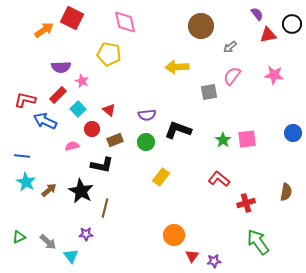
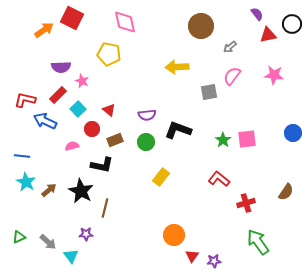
brown semicircle at (286, 192): rotated 24 degrees clockwise
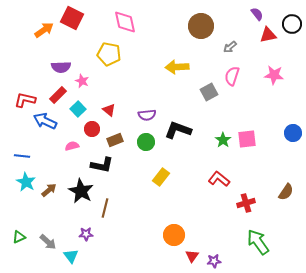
pink semicircle at (232, 76): rotated 18 degrees counterclockwise
gray square at (209, 92): rotated 18 degrees counterclockwise
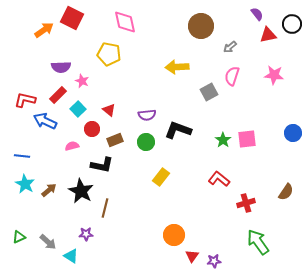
cyan star at (26, 182): moved 1 px left, 2 px down
cyan triangle at (71, 256): rotated 21 degrees counterclockwise
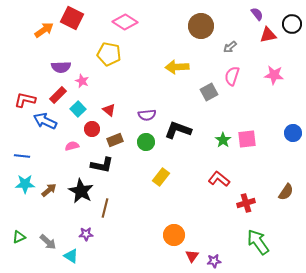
pink diamond at (125, 22): rotated 45 degrees counterclockwise
cyan star at (25, 184): rotated 30 degrees counterclockwise
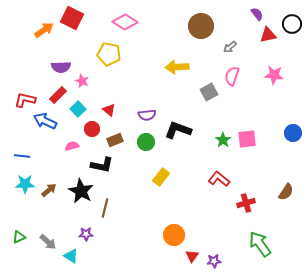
green arrow at (258, 242): moved 2 px right, 2 px down
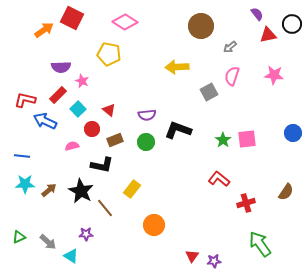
yellow rectangle at (161, 177): moved 29 px left, 12 px down
brown line at (105, 208): rotated 54 degrees counterclockwise
orange circle at (174, 235): moved 20 px left, 10 px up
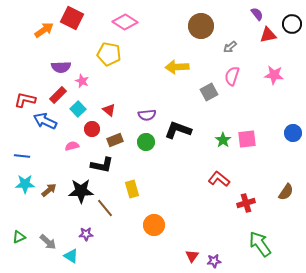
yellow rectangle at (132, 189): rotated 54 degrees counterclockwise
black star at (81, 191): rotated 30 degrees counterclockwise
